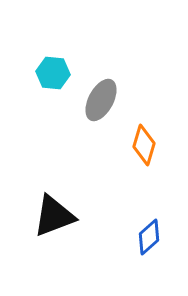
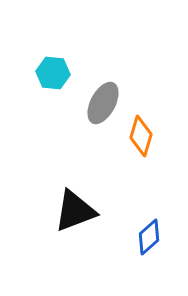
gray ellipse: moved 2 px right, 3 px down
orange diamond: moved 3 px left, 9 px up
black triangle: moved 21 px right, 5 px up
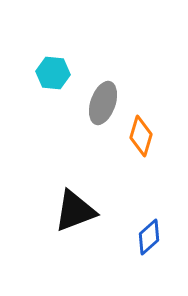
gray ellipse: rotated 9 degrees counterclockwise
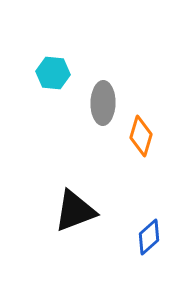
gray ellipse: rotated 18 degrees counterclockwise
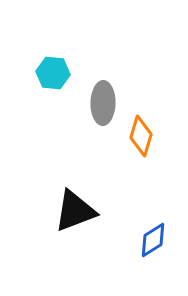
blue diamond: moved 4 px right, 3 px down; rotated 9 degrees clockwise
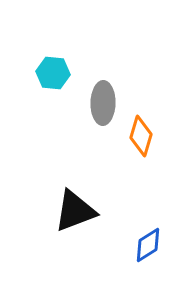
blue diamond: moved 5 px left, 5 px down
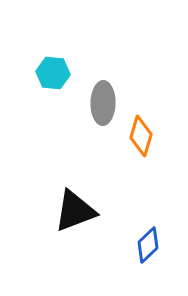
blue diamond: rotated 12 degrees counterclockwise
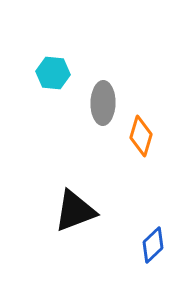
blue diamond: moved 5 px right
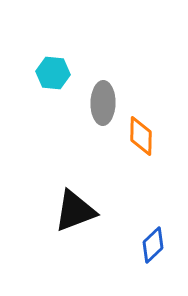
orange diamond: rotated 15 degrees counterclockwise
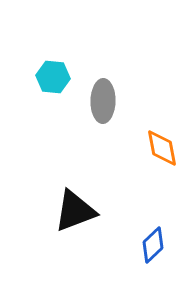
cyan hexagon: moved 4 px down
gray ellipse: moved 2 px up
orange diamond: moved 21 px right, 12 px down; rotated 12 degrees counterclockwise
